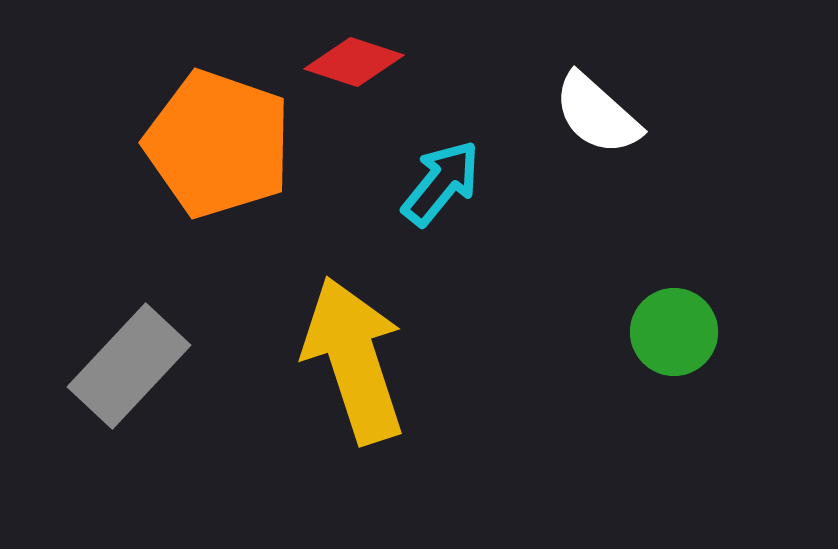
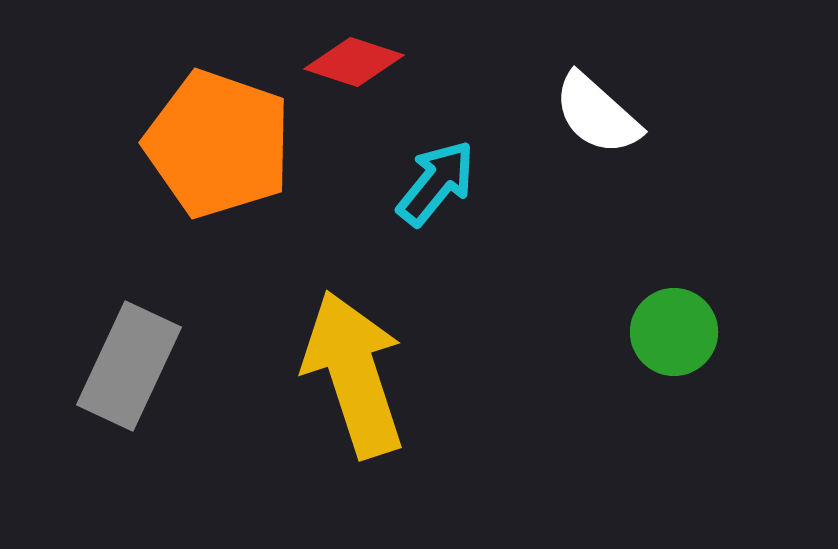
cyan arrow: moved 5 px left
yellow arrow: moved 14 px down
gray rectangle: rotated 18 degrees counterclockwise
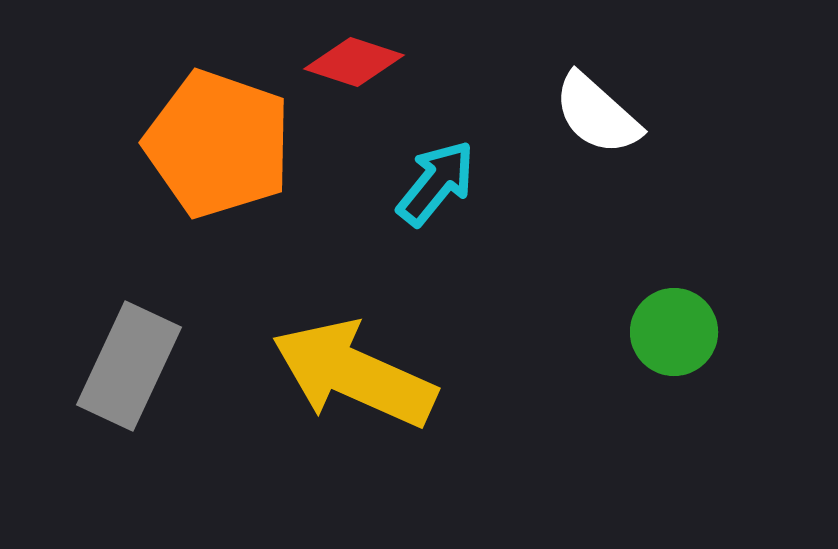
yellow arrow: rotated 48 degrees counterclockwise
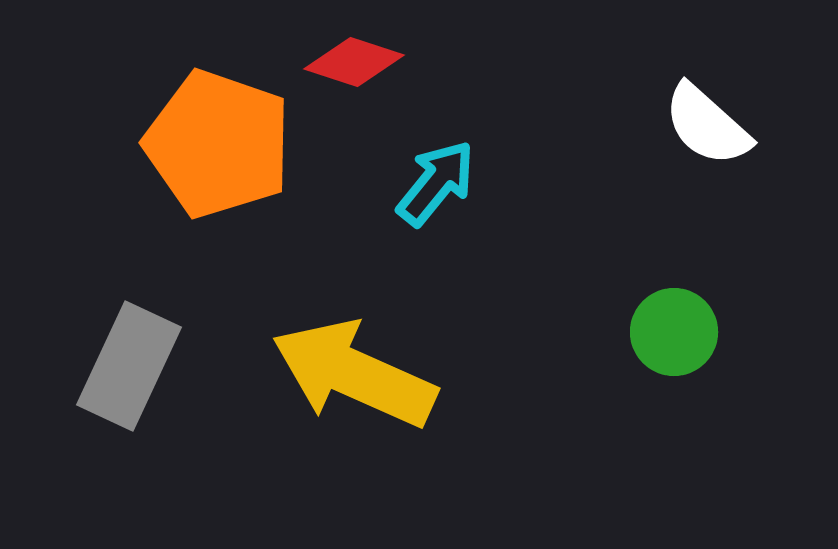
white semicircle: moved 110 px right, 11 px down
